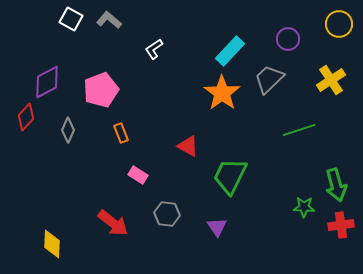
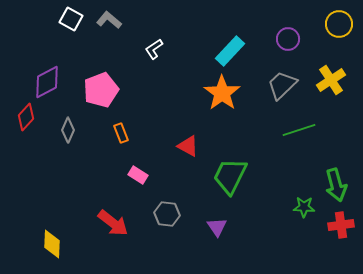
gray trapezoid: moved 13 px right, 6 px down
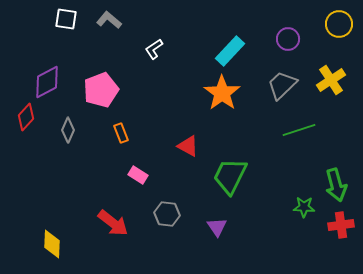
white square: moved 5 px left; rotated 20 degrees counterclockwise
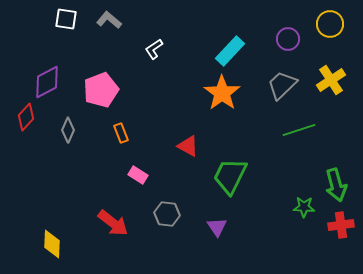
yellow circle: moved 9 px left
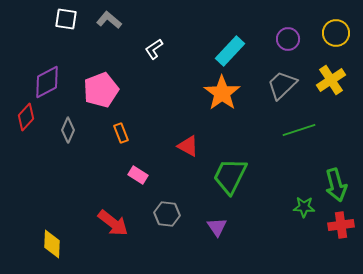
yellow circle: moved 6 px right, 9 px down
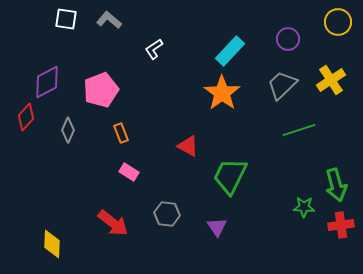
yellow circle: moved 2 px right, 11 px up
pink rectangle: moved 9 px left, 3 px up
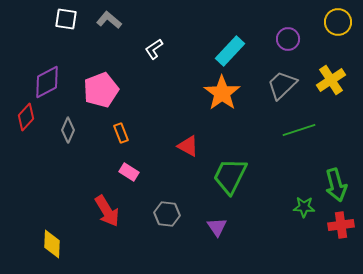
red arrow: moved 6 px left, 12 px up; rotated 20 degrees clockwise
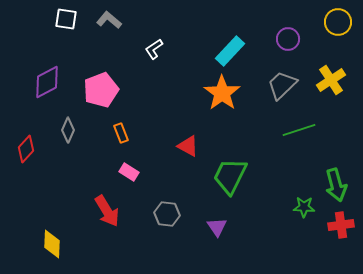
red diamond: moved 32 px down
